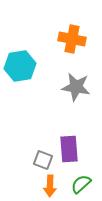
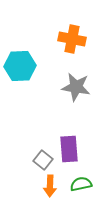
cyan hexagon: rotated 8 degrees clockwise
gray square: rotated 18 degrees clockwise
green semicircle: rotated 30 degrees clockwise
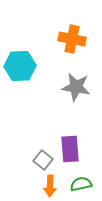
purple rectangle: moved 1 px right
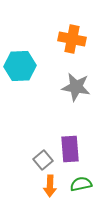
gray square: rotated 12 degrees clockwise
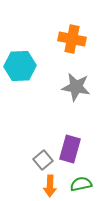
purple rectangle: rotated 20 degrees clockwise
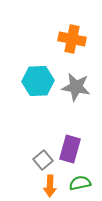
cyan hexagon: moved 18 px right, 15 px down
green semicircle: moved 1 px left, 1 px up
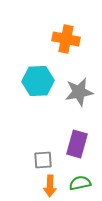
orange cross: moved 6 px left
gray star: moved 3 px right, 5 px down; rotated 20 degrees counterclockwise
purple rectangle: moved 7 px right, 5 px up
gray square: rotated 36 degrees clockwise
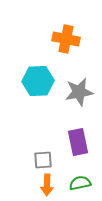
purple rectangle: moved 1 px right, 2 px up; rotated 28 degrees counterclockwise
orange arrow: moved 3 px left, 1 px up
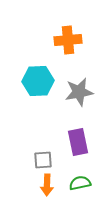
orange cross: moved 2 px right, 1 px down; rotated 16 degrees counterclockwise
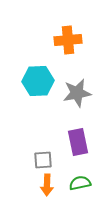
gray star: moved 2 px left, 1 px down
